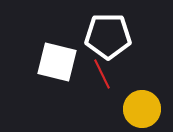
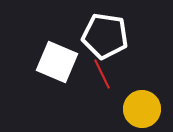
white pentagon: moved 3 px left; rotated 9 degrees clockwise
white square: rotated 9 degrees clockwise
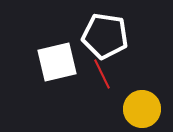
white square: rotated 36 degrees counterclockwise
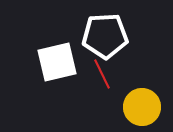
white pentagon: rotated 12 degrees counterclockwise
yellow circle: moved 2 px up
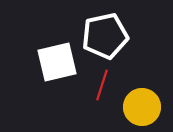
white pentagon: rotated 9 degrees counterclockwise
red line: moved 11 px down; rotated 44 degrees clockwise
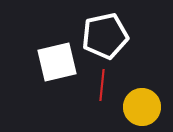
red line: rotated 12 degrees counterclockwise
